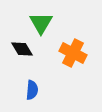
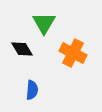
green triangle: moved 3 px right
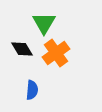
orange cross: moved 17 px left; rotated 28 degrees clockwise
